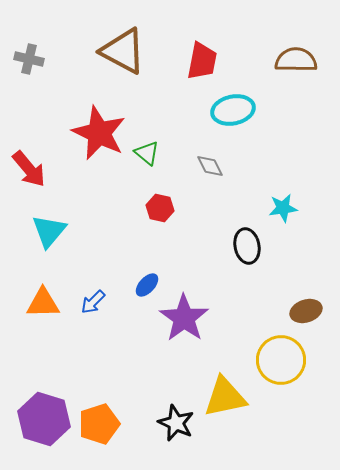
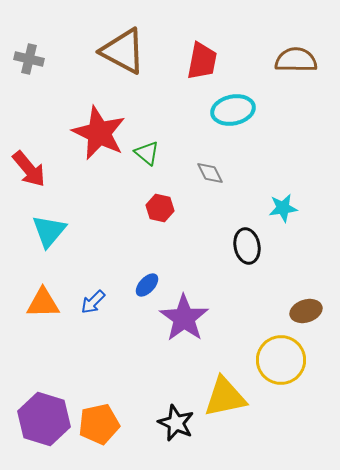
gray diamond: moved 7 px down
orange pentagon: rotated 6 degrees clockwise
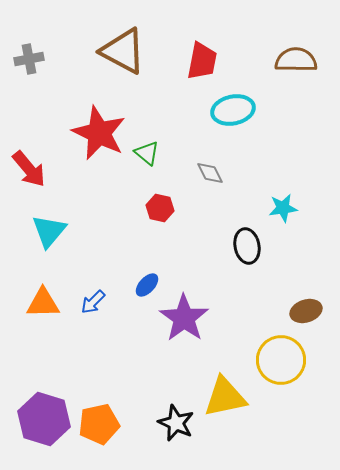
gray cross: rotated 24 degrees counterclockwise
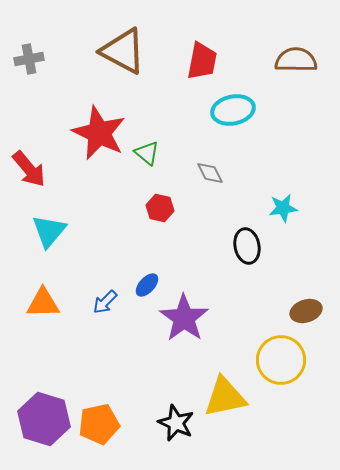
blue arrow: moved 12 px right
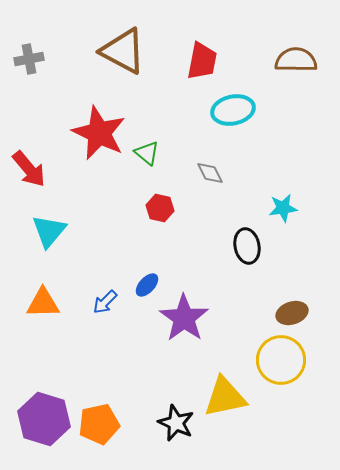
brown ellipse: moved 14 px left, 2 px down
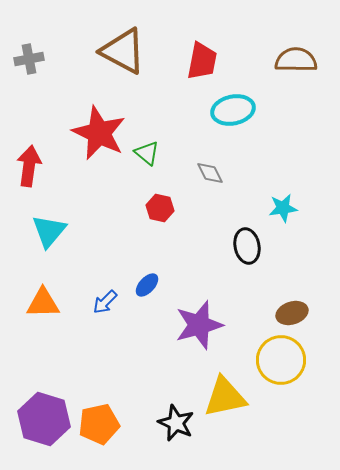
red arrow: moved 3 px up; rotated 132 degrees counterclockwise
purple star: moved 15 px right, 7 px down; rotated 21 degrees clockwise
